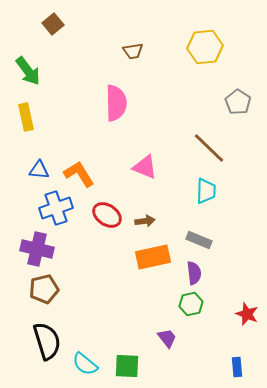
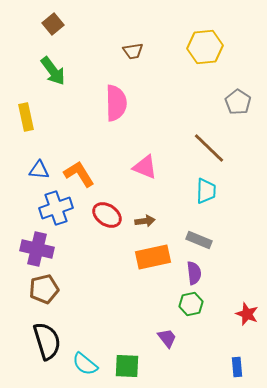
green arrow: moved 25 px right
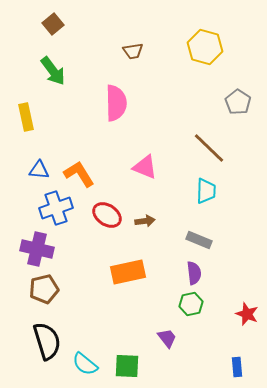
yellow hexagon: rotated 20 degrees clockwise
orange rectangle: moved 25 px left, 15 px down
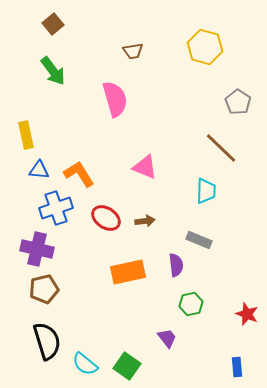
pink semicircle: moved 1 px left, 4 px up; rotated 15 degrees counterclockwise
yellow rectangle: moved 18 px down
brown line: moved 12 px right
red ellipse: moved 1 px left, 3 px down
purple semicircle: moved 18 px left, 8 px up
green square: rotated 32 degrees clockwise
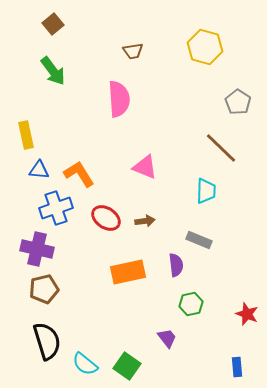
pink semicircle: moved 4 px right; rotated 12 degrees clockwise
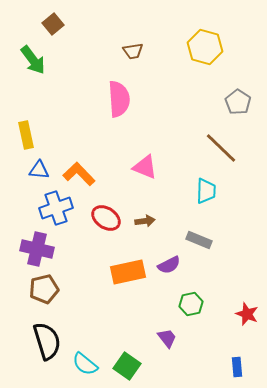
green arrow: moved 20 px left, 11 px up
orange L-shape: rotated 12 degrees counterclockwise
purple semicircle: moved 7 px left; rotated 70 degrees clockwise
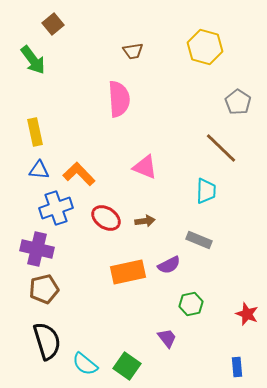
yellow rectangle: moved 9 px right, 3 px up
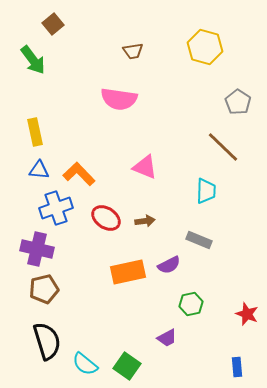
pink semicircle: rotated 102 degrees clockwise
brown line: moved 2 px right, 1 px up
purple trapezoid: rotated 100 degrees clockwise
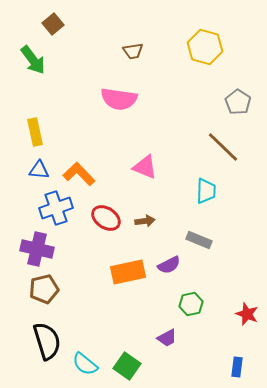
blue rectangle: rotated 12 degrees clockwise
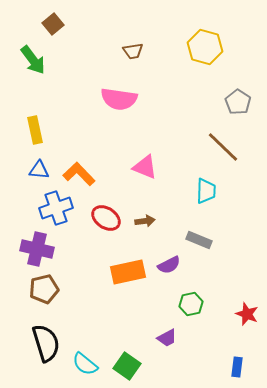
yellow rectangle: moved 2 px up
black semicircle: moved 1 px left, 2 px down
